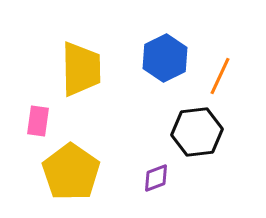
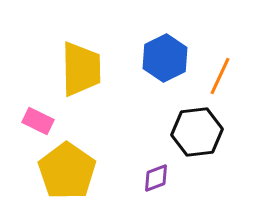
pink rectangle: rotated 72 degrees counterclockwise
yellow pentagon: moved 4 px left, 1 px up
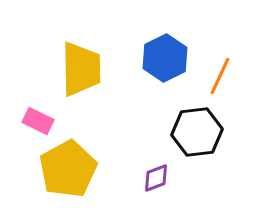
yellow pentagon: moved 1 px right, 2 px up; rotated 8 degrees clockwise
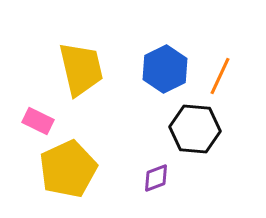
blue hexagon: moved 11 px down
yellow trapezoid: rotated 12 degrees counterclockwise
black hexagon: moved 2 px left, 3 px up; rotated 12 degrees clockwise
yellow pentagon: rotated 4 degrees clockwise
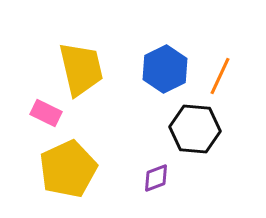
pink rectangle: moved 8 px right, 8 px up
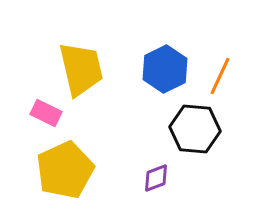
yellow pentagon: moved 3 px left, 1 px down
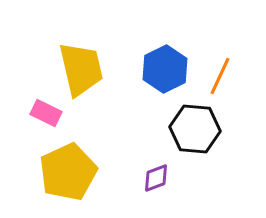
yellow pentagon: moved 3 px right, 2 px down
